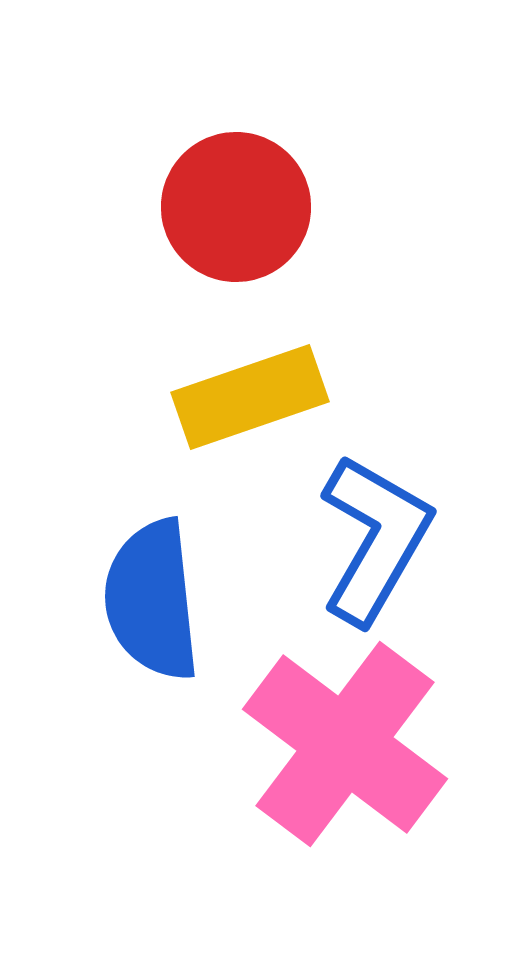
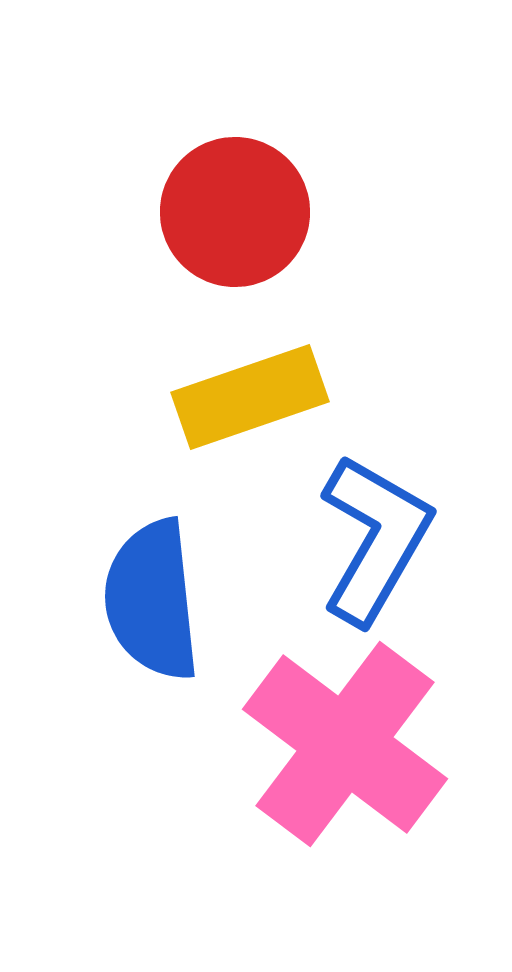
red circle: moved 1 px left, 5 px down
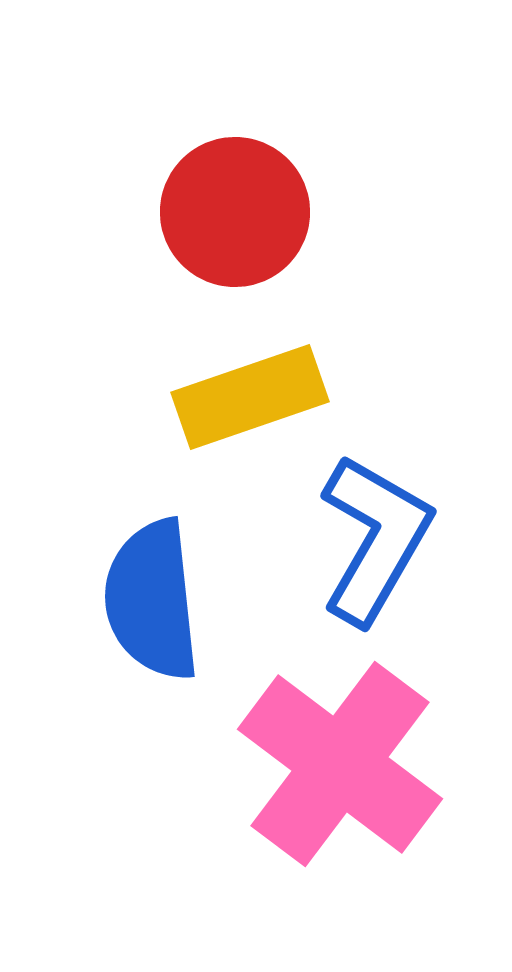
pink cross: moved 5 px left, 20 px down
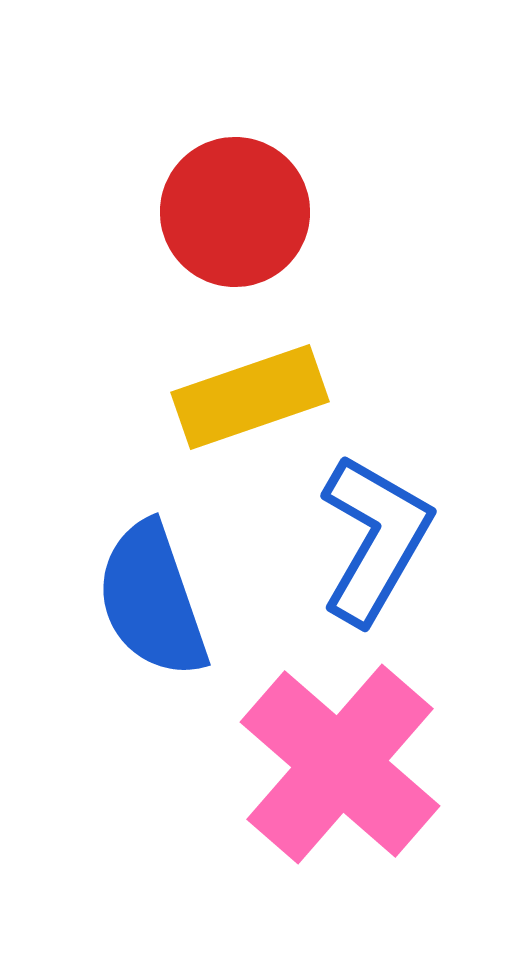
blue semicircle: rotated 13 degrees counterclockwise
pink cross: rotated 4 degrees clockwise
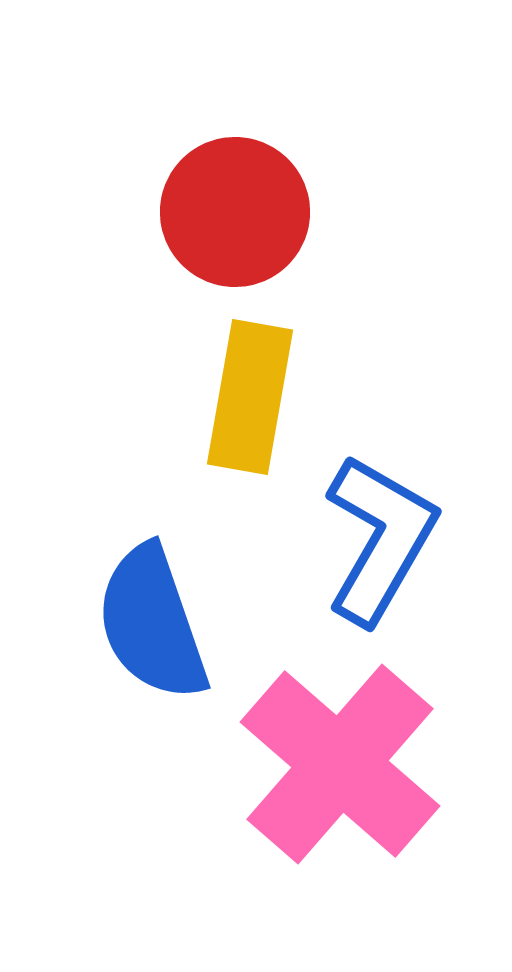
yellow rectangle: rotated 61 degrees counterclockwise
blue L-shape: moved 5 px right
blue semicircle: moved 23 px down
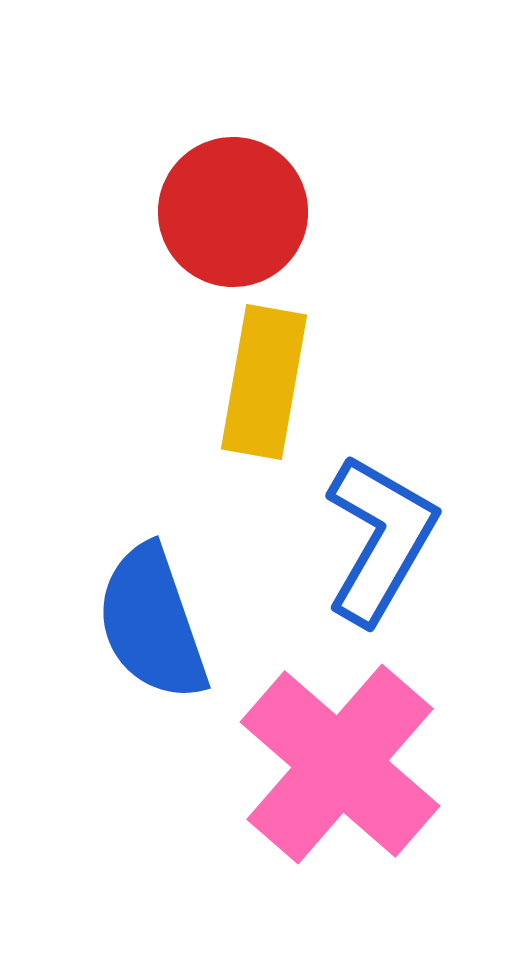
red circle: moved 2 px left
yellow rectangle: moved 14 px right, 15 px up
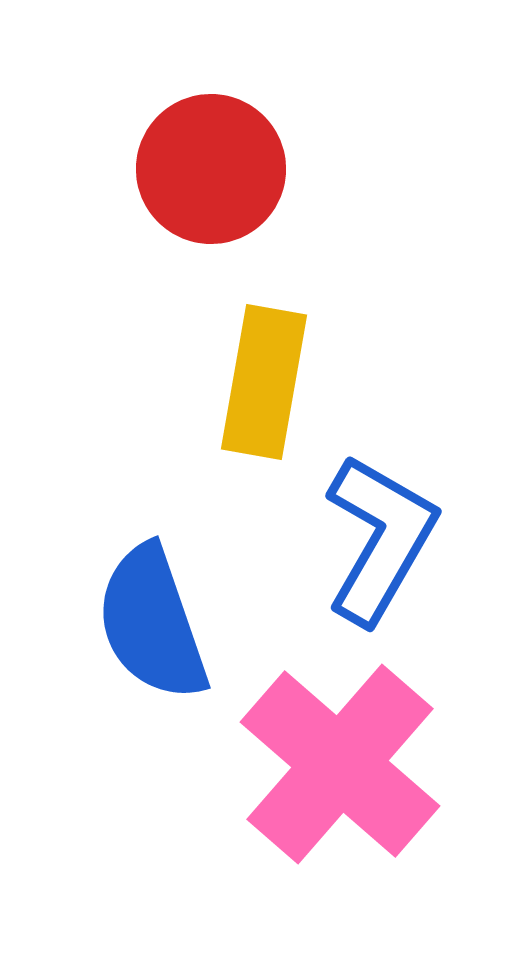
red circle: moved 22 px left, 43 px up
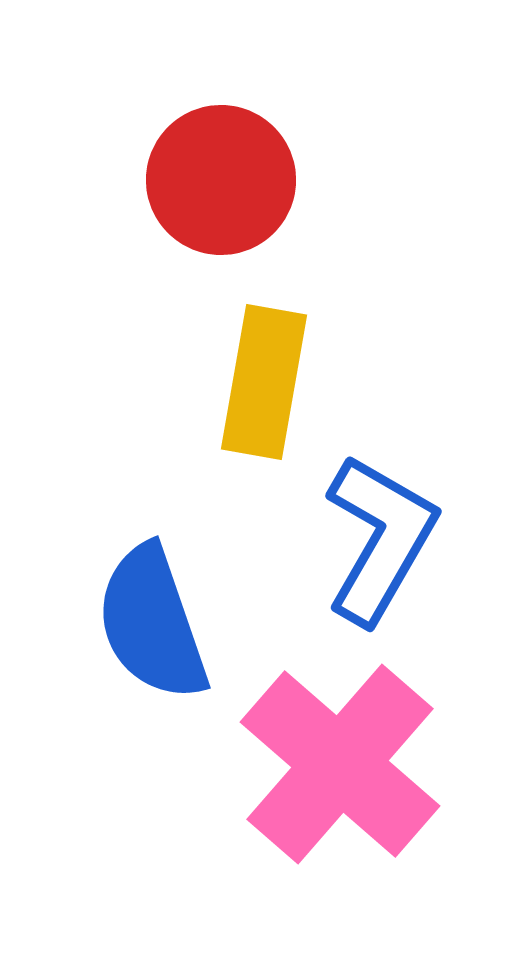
red circle: moved 10 px right, 11 px down
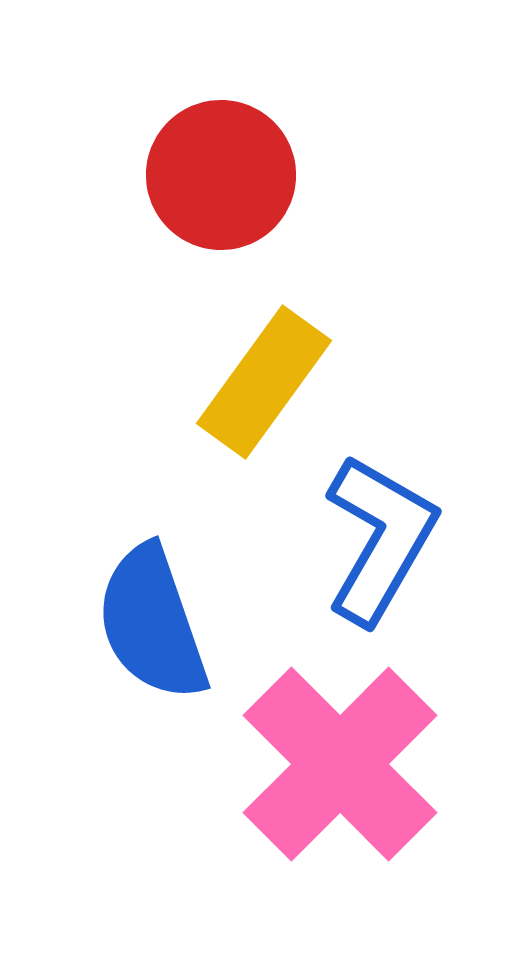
red circle: moved 5 px up
yellow rectangle: rotated 26 degrees clockwise
pink cross: rotated 4 degrees clockwise
